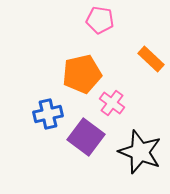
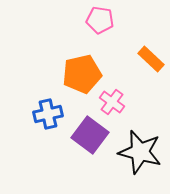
pink cross: moved 1 px up
purple square: moved 4 px right, 2 px up
black star: rotated 6 degrees counterclockwise
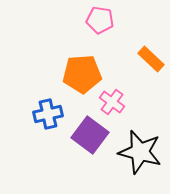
orange pentagon: rotated 9 degrees clockwise
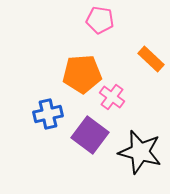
pink cross: moved 5 px up
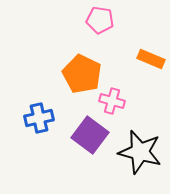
orange rectangle: rotated 20 degrees counterclockwise
orange pentagon: rotated 30 degrees clockwise
pink cross: moved 4 px down; rotated 20 degrees counterclockwise
blue cross: moved 9 px left, 4 px down
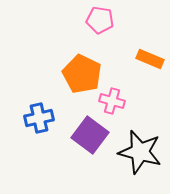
orange rectangle: moved 1 px left
